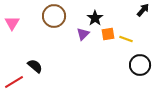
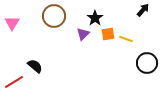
black circle: moved 7 px right, 2 px up
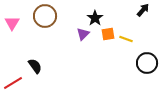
brown circle: moved 9 px left
black semicircle: rotated 14 degrees clockwise
red line: moved 1 px left, 1 px down
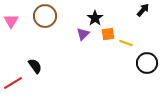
pink triangle: moved 1 px left, 2 px up
yellow line: moved 4 px down
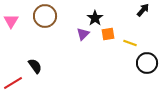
yellow line: moved 4 px right
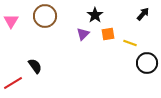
black arrow: moved 4 px down
black star: moved 3 px up
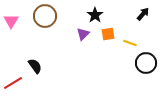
black circle: moved 1 px left
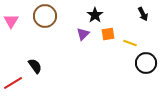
black arrow: rotated 112 degrees clockwise
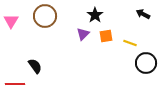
black arrow: rotated 144 degrees clockwise
orange square: moved 2 px left, 2 px down
red line: moved 2 px right, 1 px down; rotated 30 degrees clockwise
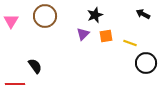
black star: rotated 14 degrees clockwise
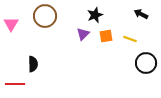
black arrow: moved 2 px left
pink triangle: moved 3 px down
yellow line: moved 4 px up
black semicircle: moved 2 px left, 2 px up; rotated 35 degrees clockwise
